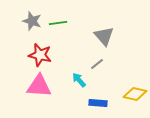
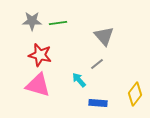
gray star: rotated 18 degrees counterclockwise
pink triangle: moved 1 px left, 1 px up; rotated 12 degrees clockwise
yellow diamond: rotated 65 degrees counterclockwise
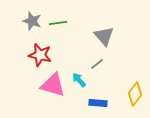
gray star: rotated 18 degrees clockwise
pink triangle: moved 15 px right
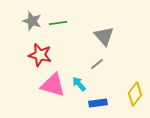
cyan arrow: moved 4 px down
blue rectangle: rotated 12 degrees counterclockwise
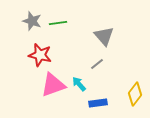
pink triangle: rotated 36 degrees counterclockwise
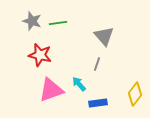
gray line: rotated 32 degrees counterclockwise
pink triangle: moved 2 px left, 5 px down
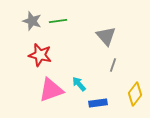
green line: moved 2 px up
gray triangle: moved 2 px right
gray line: moved 16 px right, 1 px down
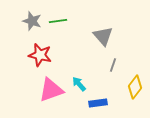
gray triangle: moved 3 px left
yellow diamond: moved 7 px up
